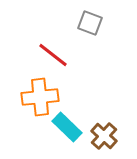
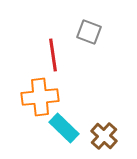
gray square: moved 1 px left, 9 px down
red line: rotated 44 degrees clockwise
cyan rectangle: moved 3 px left, 1 px down
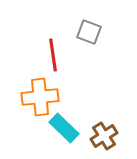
brown cross: rotated 16 degrees clockwise
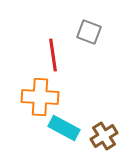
orange cross: rotated 9 degrees clockwise
cyan rectangle: rotated 16 degrees counterclockwise
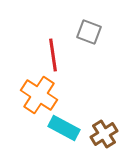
orange cross: moved 1 px left, 2 px up; rotated 30 degrees clockwise
brown cross: moved 2 px up
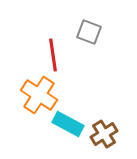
cyan rectangle: moved 4 px right, 4 px up
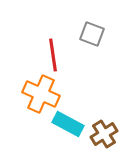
gray square: moved 3 px right, 2 px down
orange cross: moved 2 px right, 1 px up; rotated 9 degrees counterclockwise
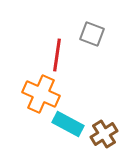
red line: moved 4 px right; rotated 16 degrees clockwise
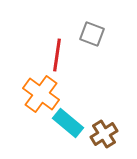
orange cross: rotated 12 degrees clockwise
cyan rectangle: moved 1 px up; rotated 12 degrees clockwise
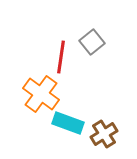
gray square: moved 8 px down; rotated 30 degrees clockwise
red line: moved 4 px right, 2 px down
cyan rectangle: rotated 20 degrees counterclockwise
